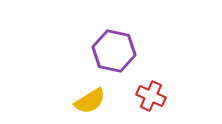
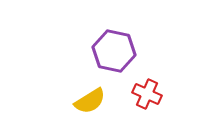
red cross: moved 4 px left, 2 px up
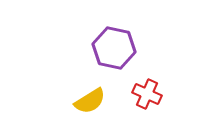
purple hexagon: moved 3 px up
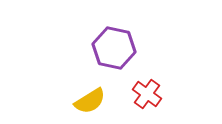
red cross: rotated 12 degrees clockwise
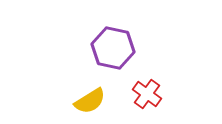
purple hexagon: moved 1 px left
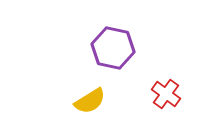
red cross: moved 19 px right
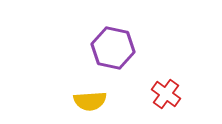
yellow semicircle: rotated 28 degrees clockwise
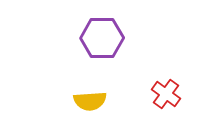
purple hexagon: moved 11 px left, 10 px up; rotated 12 degrees counterclockwise
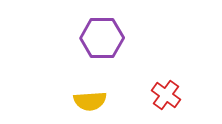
red cross: moved 1 px down
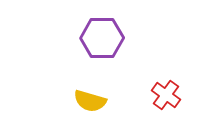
yellow semicircle: rotated 20 degrees clockwise
